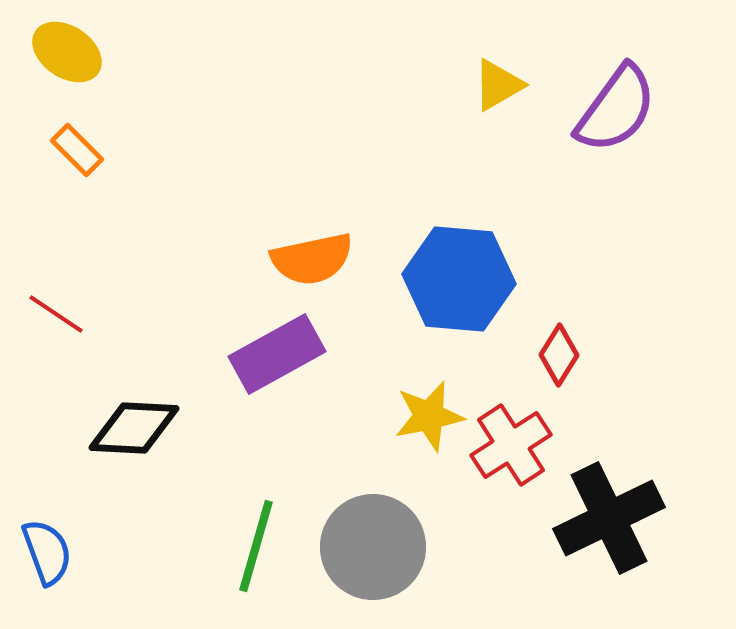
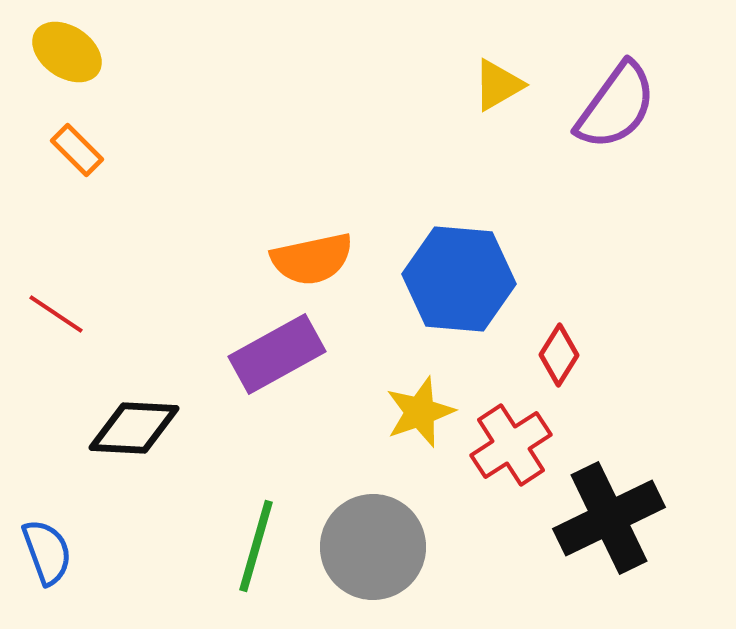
purple semicircle: moved 3 px up
yellow star: moved 9 px left, 4 px up; rotated 8 degrees counterclockwise
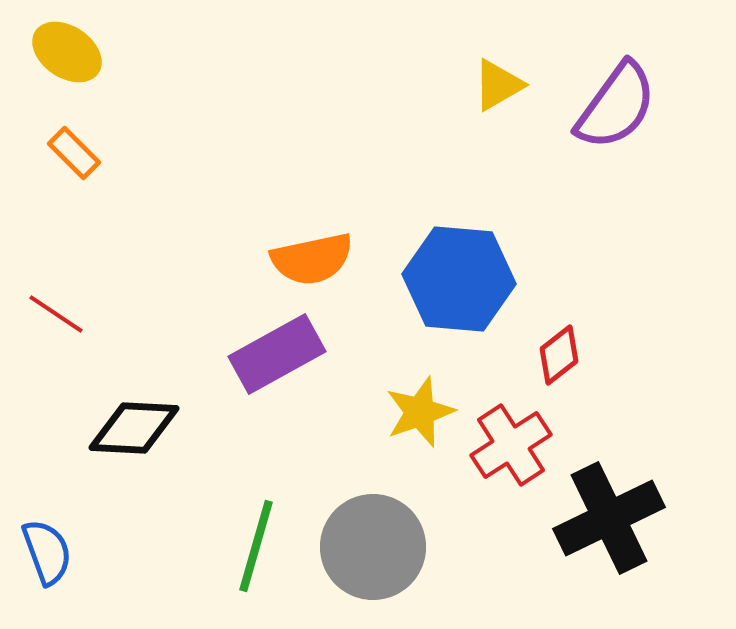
orange rectangle: moved 3 px left, 3 px down
red diamond: rotated 20 degrees clockwise
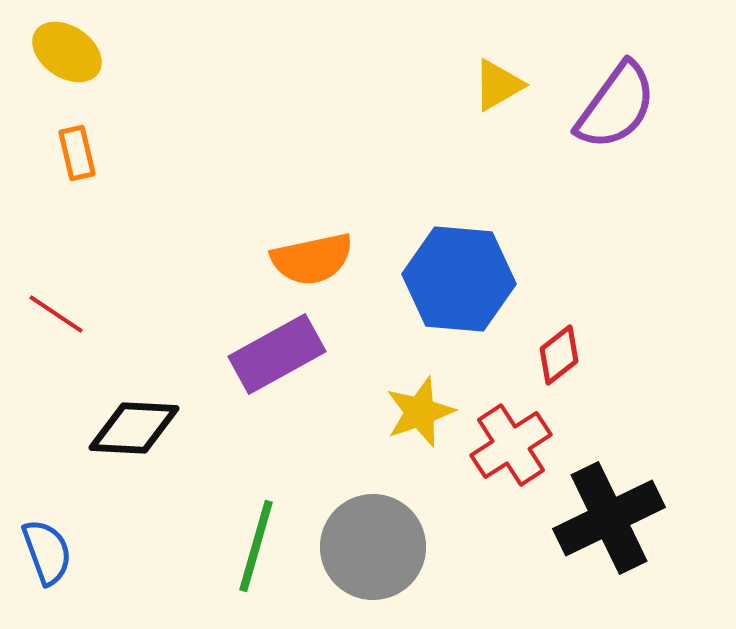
orange rectangle: moved 3 px right; rotated 32 degrees clockwise
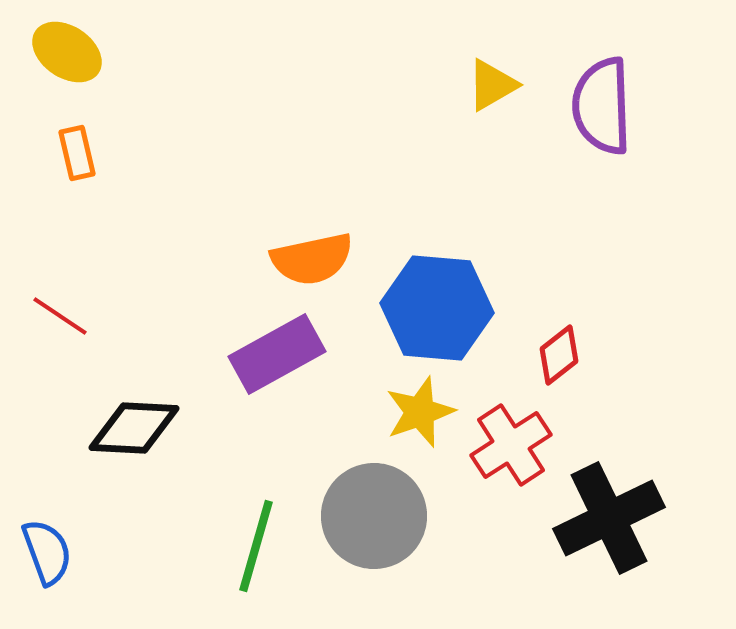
yellow triangle: moved 6 px left
purple semicircle: moved 14 px left; rotated 142 degrees clockwise
blue hexagon: moved 22 px left, 29 px down
red line: moved 4 px right, 2 px down
gray circle: moved 1 px right, 31 px up
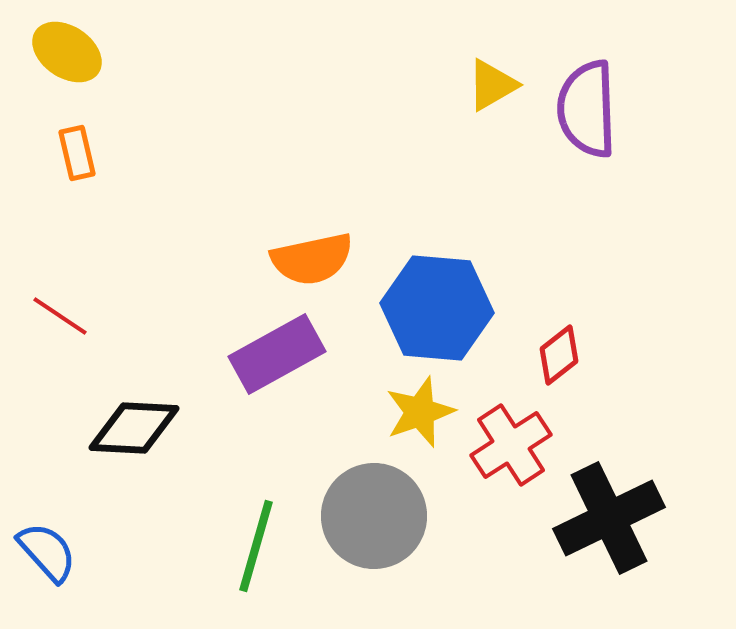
purple semicircle: moved 15 px left, 3 px down
blue semicircle: rotated 22 degrees counterclockwise
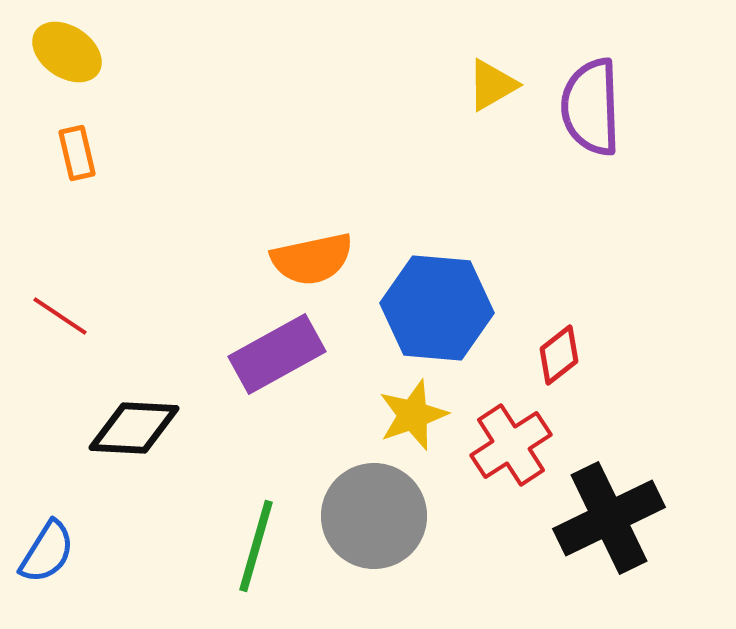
purple semicircle: moved 4 px right, 2 px up
yellow star: moved 7 px left, 3 px down
blue semicircle: rotated 74 degrees clockwise
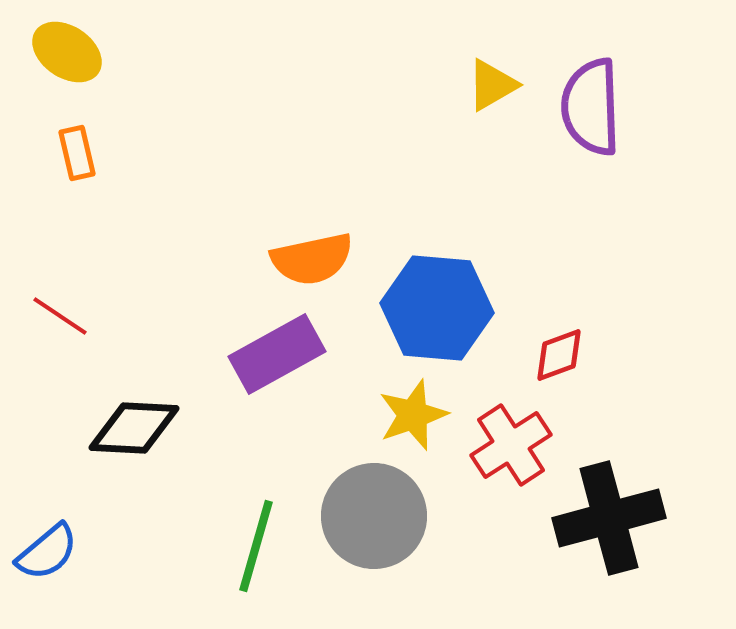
red diamond: rotated 18 degrees clockwise
black cross: rotated 11 degrees clockwise
blue semicircle: rotated 18 degrees clockwise
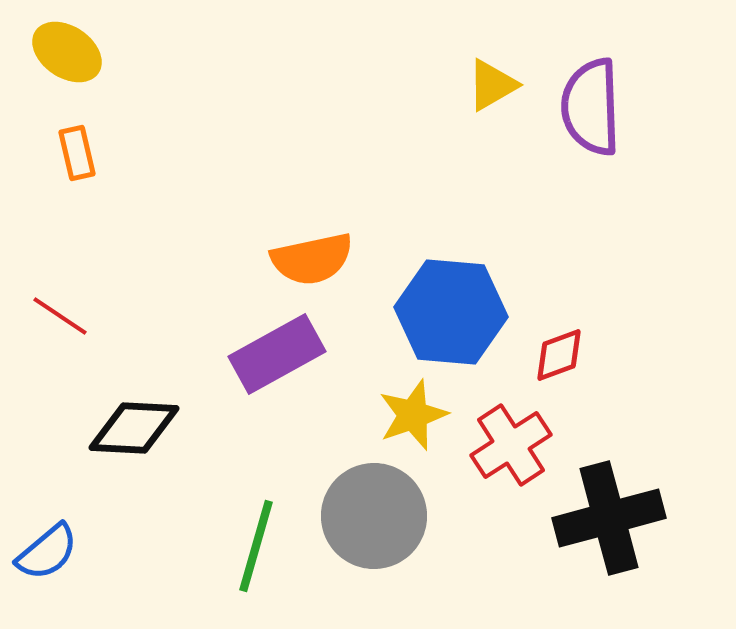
blue hexagon: moved 14 px right, 4 px down
